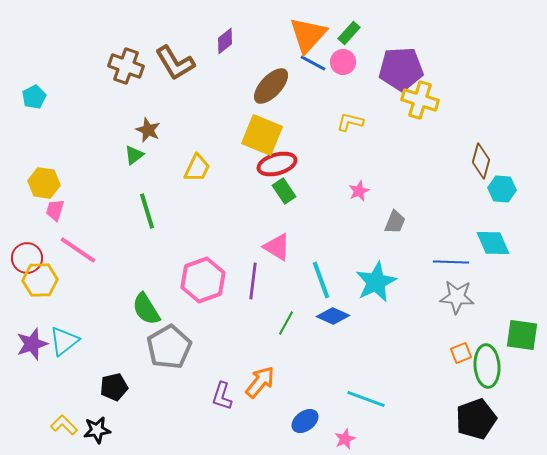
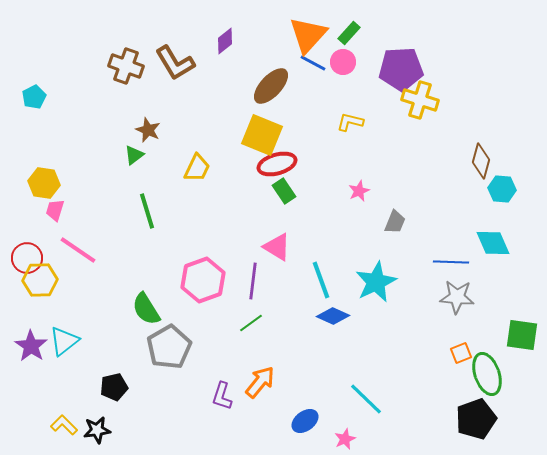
green line at (286, 323): moved 35 px left; rotated 25 degrees clockwise
purple star at (32, 344): moved 1 px left, 2 px down; rotated 20 degrees counterclockwise
green ellipse at (487, 366): moved 8 px down; rotated 15 degrees counterclockwise
cyan line at (366, 399): rotated 24 degrees clockwise
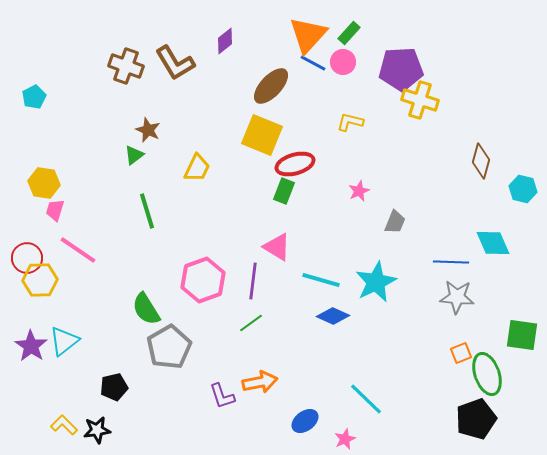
red ellipse at (277, 164): moved 18 px right
cyan hexagon at (502, 189): moved 21 px right; rotated 8 degrees clockwise
green rectangle at (284, 191): rotated 55 degrees clockwise
cyan line at (321, 280): rotated 54 degrees counterclockwise
orange arrow at (260, 382): rotated 40 degrees clockwise
purple L-shape at (222, 396): rotated 36 degrees counterclockwise
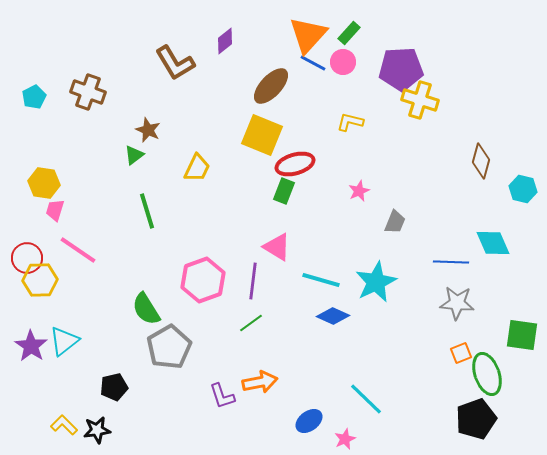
brown cross at (126, 66): moved 38 px left, 26 px down
gray star at (457, 297): moved 6 px down
blue ellipse at (305, 421): moved 4 px right
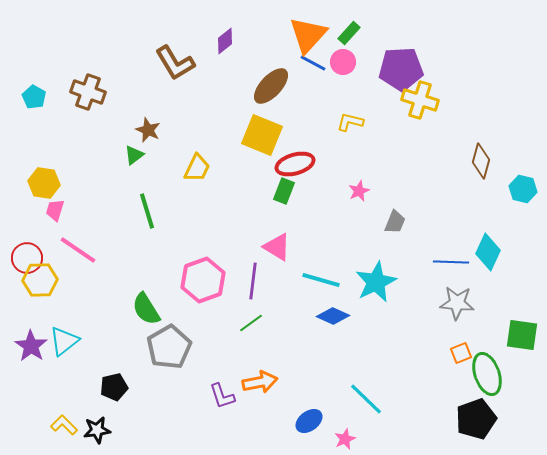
cyan pentagon at (34, 97): rotated 15 degrees counterclockwise
cyan diamond at (493, 243): moved 5 px left, 9 px down; rotated 48 degrees clockwise
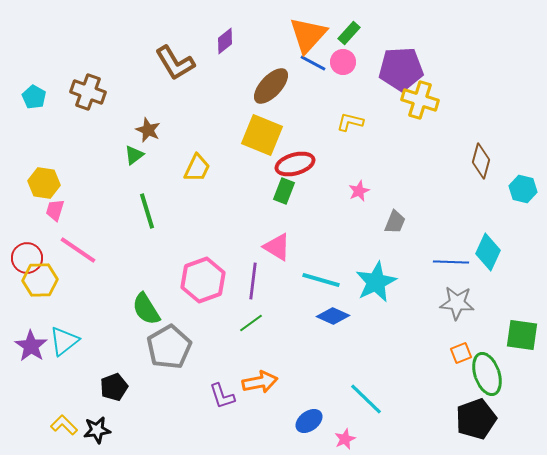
black pentagon at (114, 387): rotated 8 degrees counterclockwise
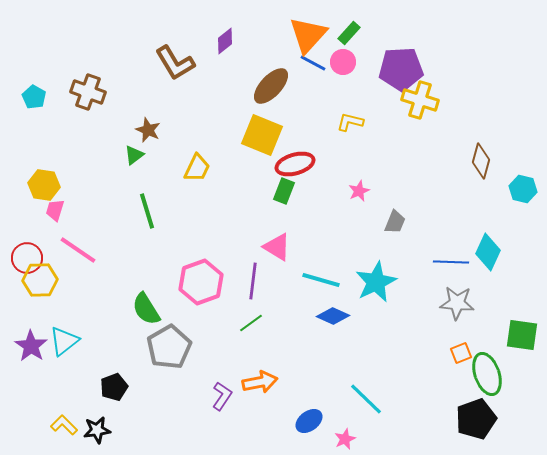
yellow hexagon at (44, 183): moved 2 px down
pink hexagon at (203, 280): moved 2 px left, 2 px down
purple L-shape at (222, 396): rotated 128 degrees counterclockwise
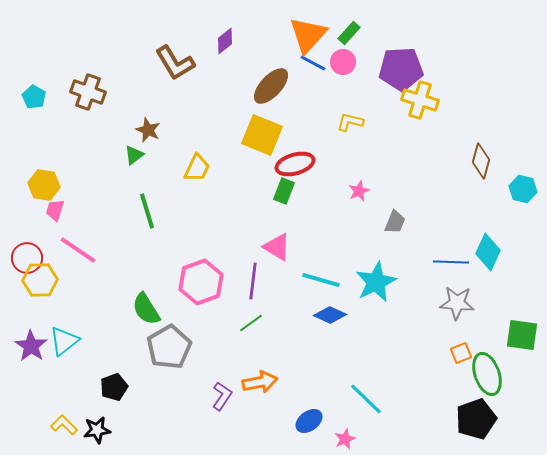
blue diamond at (333, 316): moved 3 px left, 1 px up
